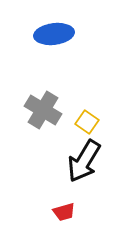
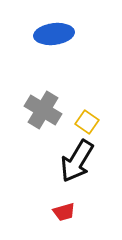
black arrow: moved 7 px left
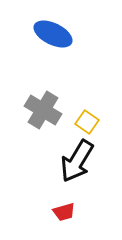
blue ellipse: moved 1 px left; rotated 33 degrees clockwise
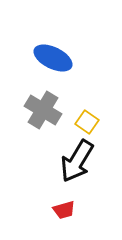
blue ellipse: moved 24 px down
red trapezoid: moved 2 px up
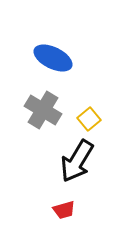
yellow square: moved 2 px right, 3 px up; rotated 15 degrees clockwise
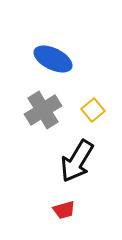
blue ellipse: moved 1 px down
gray cross: rotated 27 degrees clockwise
yellow square: moved 4 px right, 9 px up
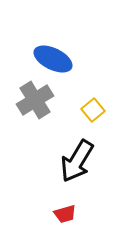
gray cross: moved 8 px left, 10 px up
red trapezoid: moved 1 px right, 4 px down
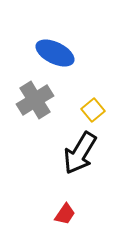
blue ellipse: moved 2 px right, 6 px up
black arrow: moved 3 px right, 8 px up
red trapezoid: rotated 40 degrees counterclockwise
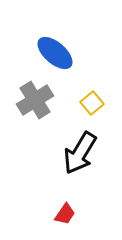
blue ellipse: rotated 15 degrees clockwise
yellow square: moved 1 px left, 7 px up
